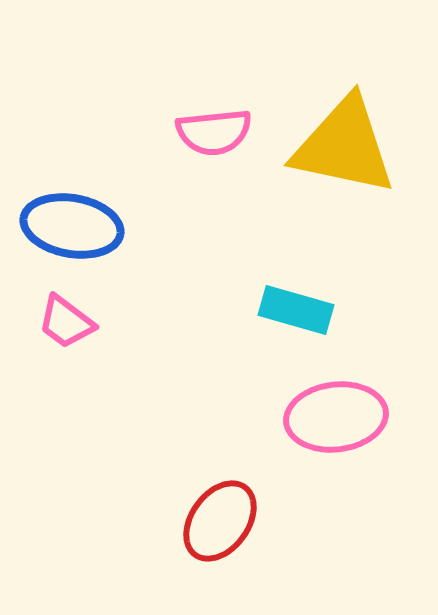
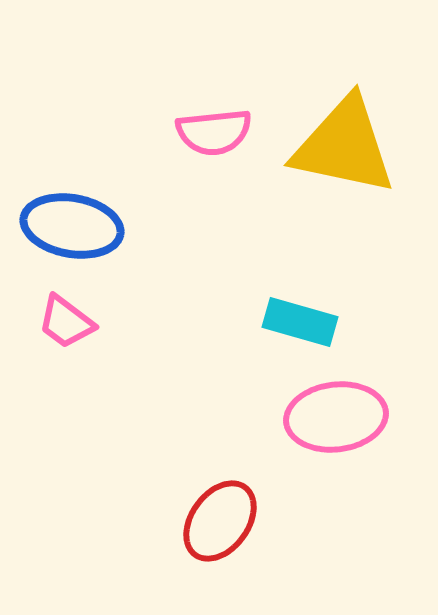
cyan rectangle: moved 4 px right, 12 px down
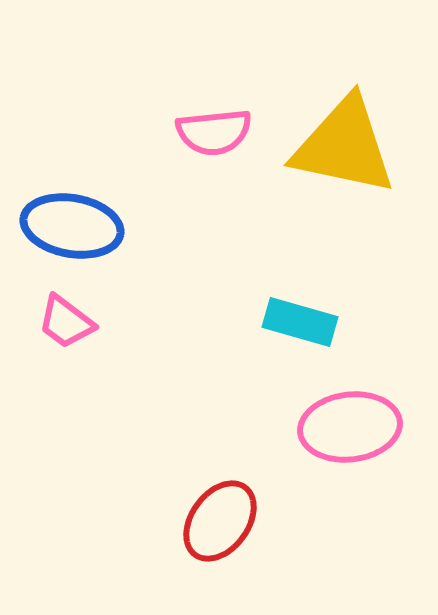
pink ellipse: moved 14 px right, 10 px down
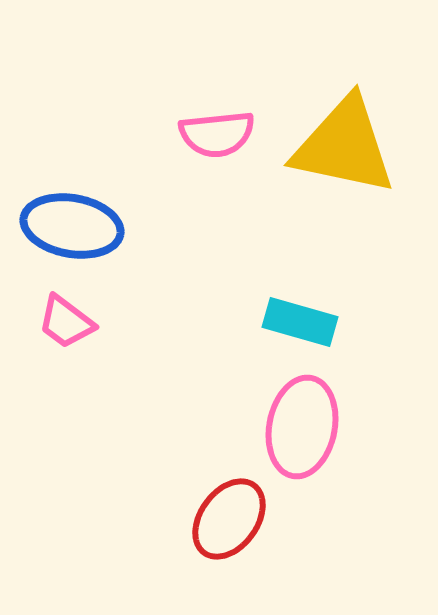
pink semicircle: moved 3 px right, 2 px down
pink ellipse: moved 48 px left; rotated 72 degrees counterclockwise
red ellipse: moved 9 px right, 2 px up
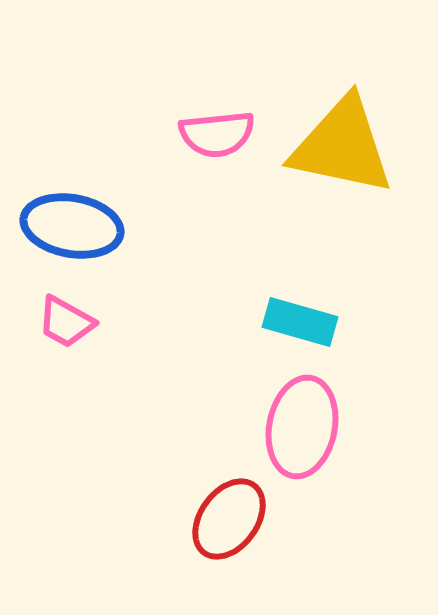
yellow triangle: moved 2 px left
pink trapezoid: rotated 8 degrees counterclockwise
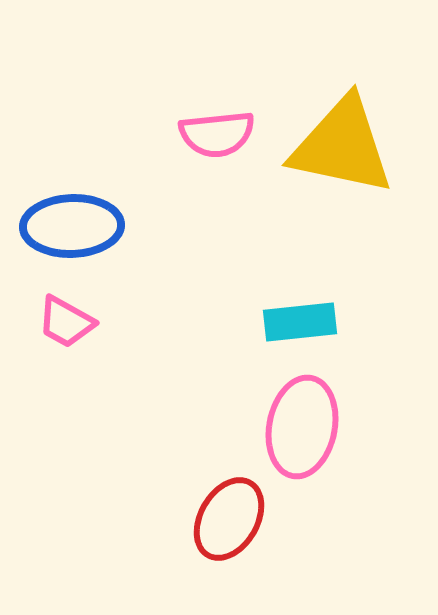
blue ellipse: rotated 12 degrees counterclockwise
cyan rectangle: rotated 22 degrees counterclockwise
red ellipse: rotated 6 degrees counterclockwise
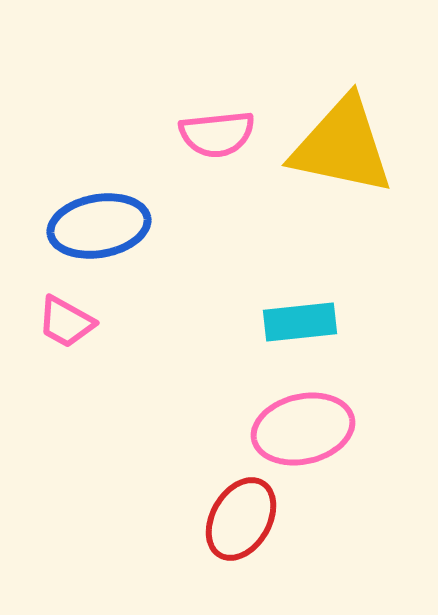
blue ellipse: moved 27 px right; rotated 8 degrees counterclockwise
pink ellipse: moved 1 px right, 2 px down; rotated 66 degrees clockwise
red ellipse: moved 12 px right
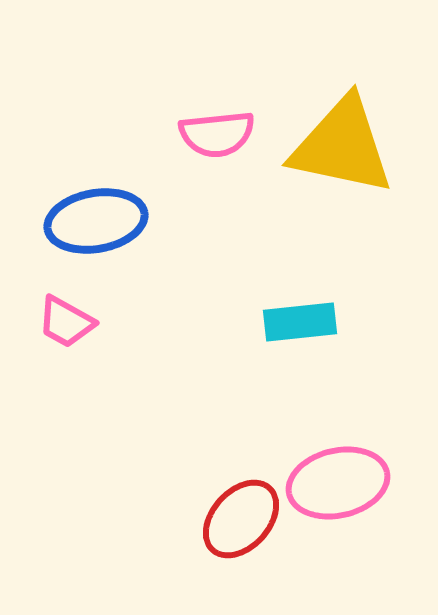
blue ellipse: moved 3 px left, 5 px up
pink ellipse: moved 35 px right, 54 px down
red ellipse: rotated 12 degrees clockwise
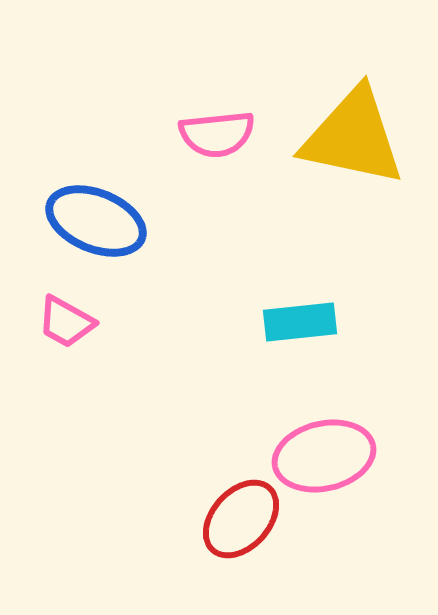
yellow triangle: moved 11 px right, 9 px up
blue ellipse: rotated 32 degrees clockwise
pink ellipse: moved 14 px left, 27 px up
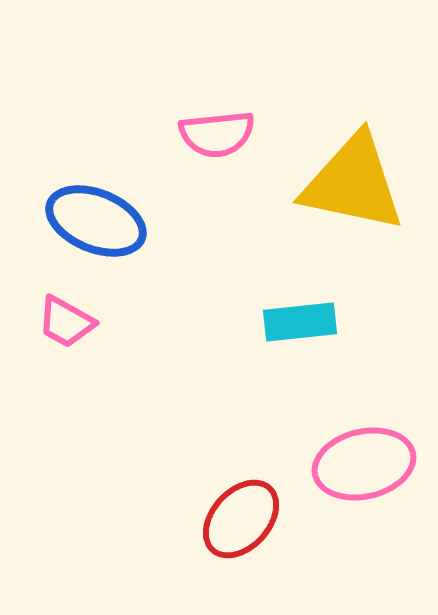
yellow triangle: moved 46 px down
pink ellipse: moved 40 px right, 8 px down
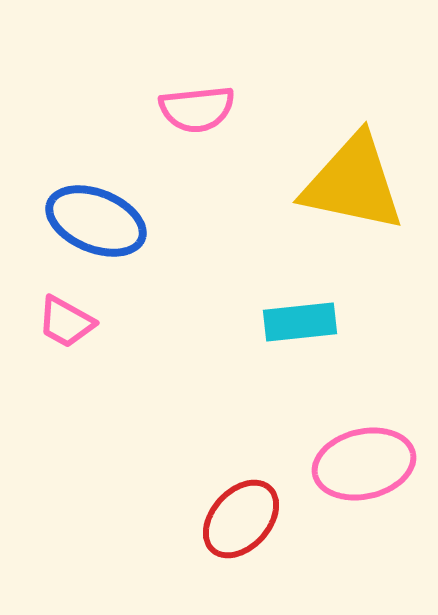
pink semicircle: moved 20 px left, 25 px up
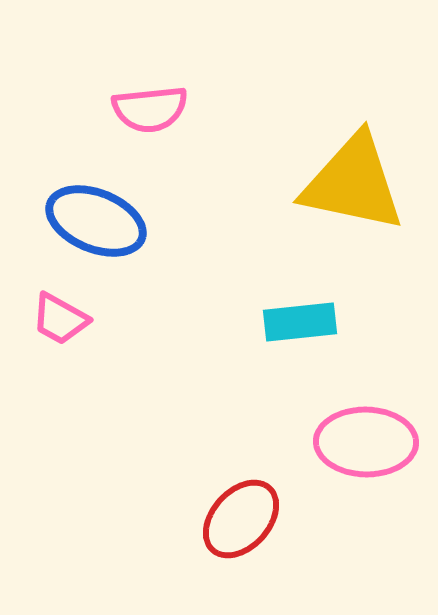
pink semicircle: moved 47 px left
pink trapezoid: moved 6 px left, 3 px up
pink ellipse: moved 2 px right, 22 px up; rotated 14 degrees clockwise
